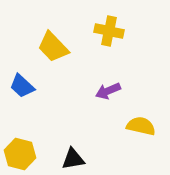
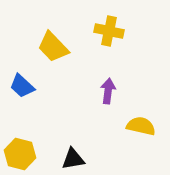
purple arrow: rotated 120 degrees clockwise
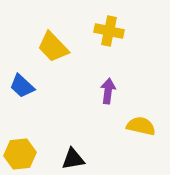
yellow hexagon: rotated 20 degrees counterclockwise
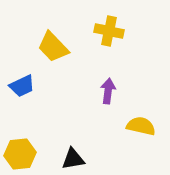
blue trapezoid: rotated 68 degrees counterclockwise
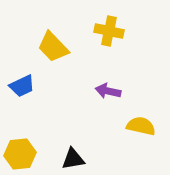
purple arrow: rotated 85 degrees counterclockwise
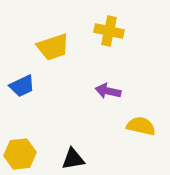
yellow trapezoid: rotated 64 degrees counterclockwise
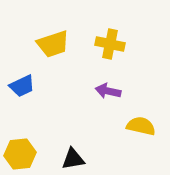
yellow cross: moved 1 px right, 13 px down
yellow trapezoid: moved 3 px up
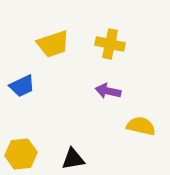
yellow hexagon: moved 1 px right
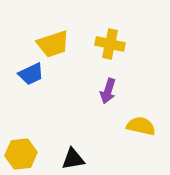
blue trapezoid: moved 9 px right, 12 px up
purple arrow: rotated 85 degrees counterclockwise
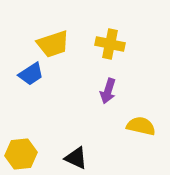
blue trapezoid: rotated 8 degrees counterclockwise
black triangle: moved 3 px right, 1 px up; rotated 35 degrees clockwise
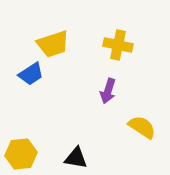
yellow cross: moved 8 px right, 1 px down
yellow semicircle: moved 1 px right, 1 px down; rotated 20 degrees clockwise
black triangle: rotated 15 degrees counterclockwise
